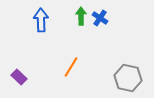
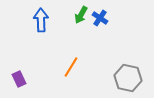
green arrow: moved 1 px up; rotated 150 degrees counterclockwise
purple rectangle: moved 2 px down; rotated 21 degrees clockwise
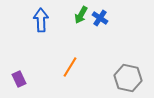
orange line: moved 1 px left
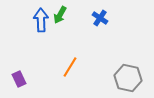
green arrow: moved 21 px left
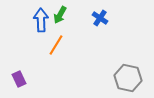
orange line: moved 14 px left, 22 px up
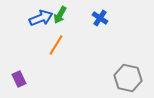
blue arrow: moved 2 px up; rotated 70 degrees clockwise
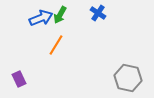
blue cross: moved 2 px left, 5 px up
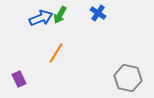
orange line: moved 8 px down
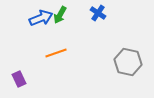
orange line: rotated 40 degrees clockwise
gray hexagon: moved 16 px up
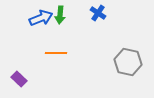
green arrow: rotated 24 degrees counterclockwise
orange line: rotated 20 degrees clockwise
purple rectangle: rotated 21 degrees counterclockwise
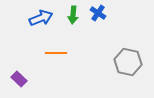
green arrow: moved 13 px right
